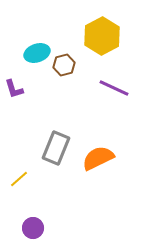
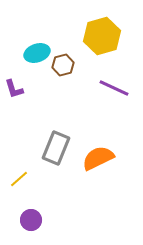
yellow hexagon: rotated 12 degrees clockwise
brown hexagon: moved 1 px left
purple circle: moved 2 px left, 8 px up
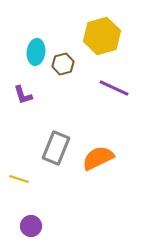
cyan ellipse: moved 1 px left, 1 px up; rotated 65 degrees counterclockwise
brown hexagon: moved 1 px up
purple L-shape: moved 9 px right, 6 px down
yellow line: rotated 60 degrees clockwise
purple circle: moved 6 px down
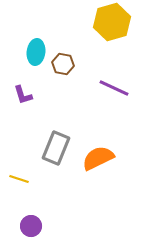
yellow hexagon: moved 10 px right, 14 px up
brown hexagon: rotated 25 degrees clockwise
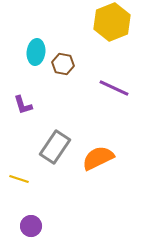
yellow hexagon: rotated 6 degrees counterclockwise
purple L-shape: moved 10 px down
gray rectangle: moved 1 px left, 1 px up; rotated 12 degrees clockwise
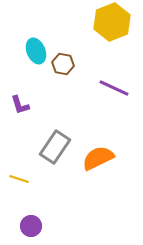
cyan ellipse: moved 1 px up; rotated 30 degrees counterclockwise
purple L-shape: moved 3 px left
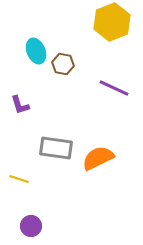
gray rectangle: moved 1 px right, 1 px down; rotated 64 degrees clockwise
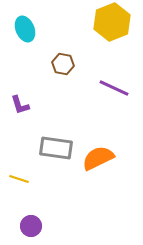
cyan ellipse: moved 11 px left, 22 px up
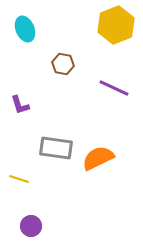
yellow hexagon: moved 4 px right, 3 px down
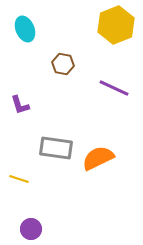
purple circle: moved 3 px down
